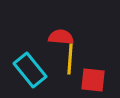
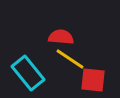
yellow line: rotated 60 degrees counterclockwise
cyan rectangle: moved 2 px left, 3 px down
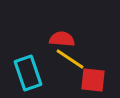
red semicircle: moved 1 px right, 2 px down
cyan rectangle: rotated 20 degrees clockwise
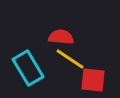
red semicircle: moved 1 px left, 2 px up
cyan rectangle: moved 5 px up; rotated 12 degrees counterclockwise
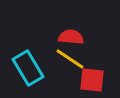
red semicircle: moved 10 px right
red square: moved 1 px left
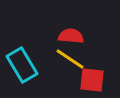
red semicircle: moved 1 px up
cyan rectangle: moved 6 px left, 3 px up
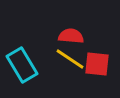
red square: moved 5 px right, 16 px up
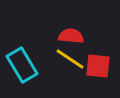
red square: moved 1 px right, 2 px down
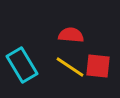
red semicircle: moved 1 px up
yellow line: moved 8 px down
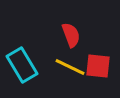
red semicircle: rotated 65 degrees clockwise
yellow line: rotated 8 degrees counterclockwise
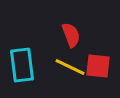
cyan rectangle: rotated 24 degrees clockwise
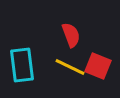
red square: rotated 16 degrees clockwise
